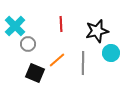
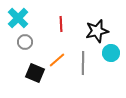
cyan cross: moved 3 px right, 8 px up
gray circle: moved 3 px left, 2 px up
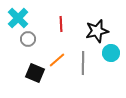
gray circle: moved 3 px right, 3 px up
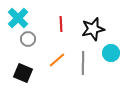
black star: moved 4 px left, 2 px up
black square: moved 12 px left
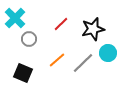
cyan cross: moved 3 px left
red line: rotated 49 degrees clockwise
gray circle: moved 1 px right
cyan circle: moved 3 px left
gray line: rotated 45 degrees clockwise
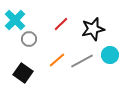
cyan cross: moved 2 px down
cyan circle: moved 2 px right, 2 px down
gray line: moved 1 px left, 2 px up; rotated 15 degrees clockwise
black square: rotated 12 degrees clockwise
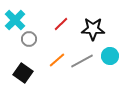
black star: rotated 15 degrees clockwise
cyan circle: moved 1 px down
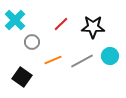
black star: moved 2 px up
gray circle: moved 3 px right, 3 px down
orange line: moved 4 px left; rotated 18 degrees clockwise
black square: moved 1 px left, 4 px down
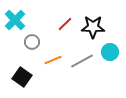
red line: moved 4 px right
cyan circle: moved 4 px up
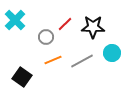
gray circle: moved 14 px right, 5 px up
cyan circle: moved 2 px right, 1 px down
